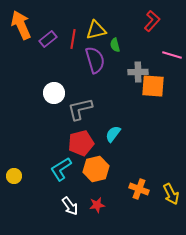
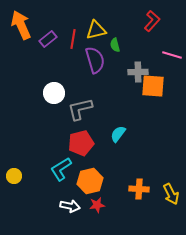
cyan semicircle: moved 5 px right
orange hexagon: moved 6 px left, 12 px down
orange cross: rotated 18 degrees counterclockwise
white arrow: rotated 42 degrees counterclockwise
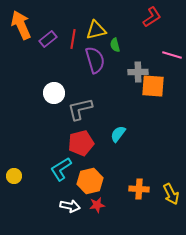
red L-shape: moved 4 px up; rotated 15 degrees clockwise
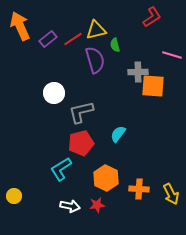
orange arrow: moved 1 px left, 1 px down
red line: rotated 48 degrees clockwise
gray L-shape: moved 1 px right, 3 px down
yellow circle: moved 20 px down
orange hexagon: moved 16 px right, 3 px up; rotated 20 degrees counterclockwise
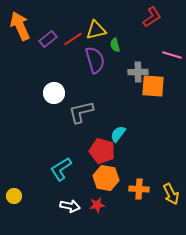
red pentagon: moved 21 px right, 8 px down; rotated 30 degrees clockwise
orange hexagon: rotated 15 degrees counterclockwise
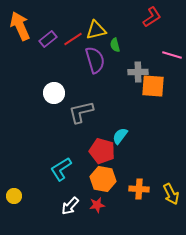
cyan semicircle: moved 2 px right, 2 px down
orange hexagon: moved 3 px left, 1 px down
white arrow: rotated 120 degrees clockwise
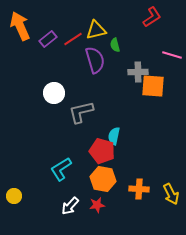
cyan semicircle: moved 6 px left; rotated 24 degrees counterclockwise
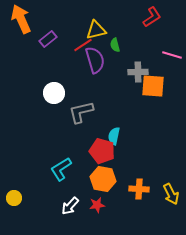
orange arrow: moved 1 px right, 7 px up
red line: moved 10 px right, 6 px down
yellow circle: moved 2 px down
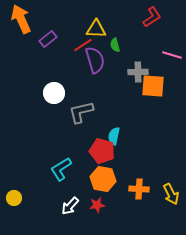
yellow triangle: moved 1 px up; rotated 15 degrees clockwise
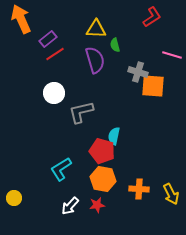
red line: moved 28 px left, 9 px down
gray cross: rotated 18 degrees clockwise
